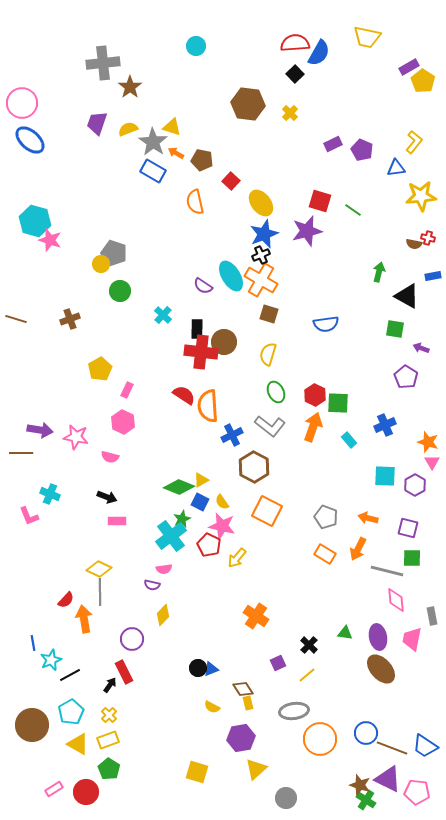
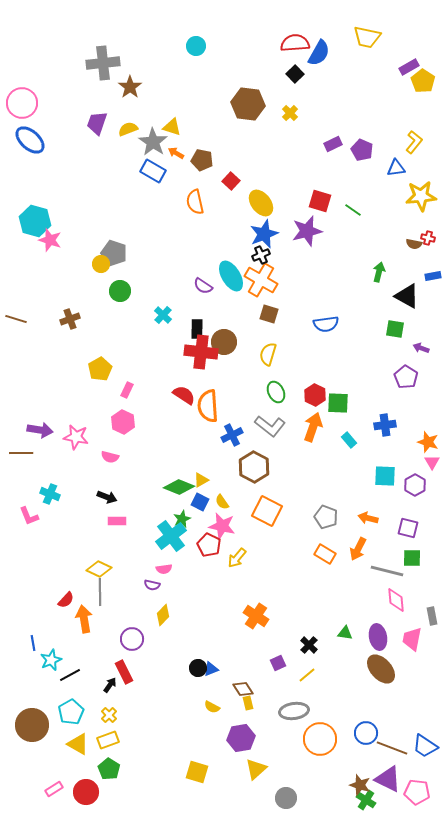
blue cross at (385, 425): rotated 15 degrees clockwise
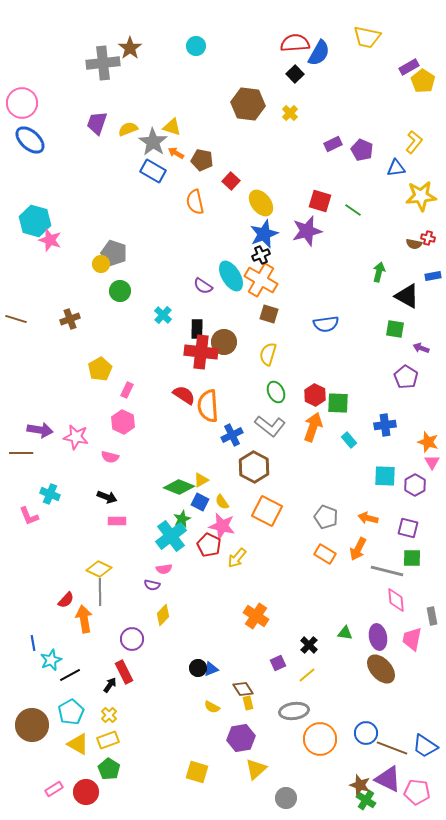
brown star at (130, 87): moved 39 px up
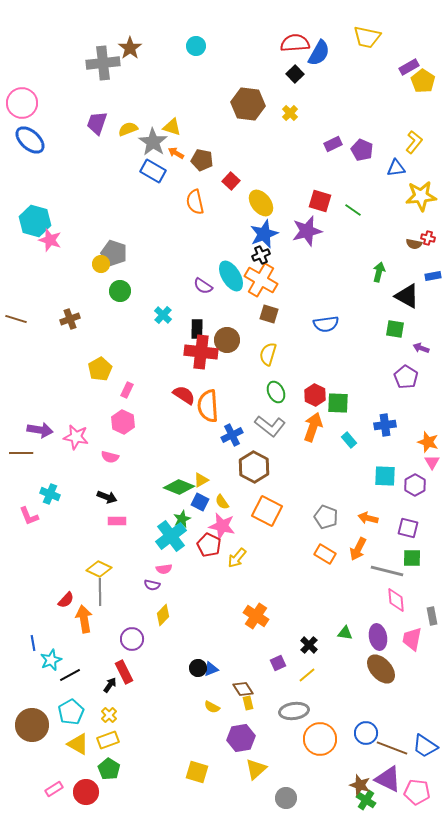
brown circle at (224, 342): moved 3 px right, 2 px up
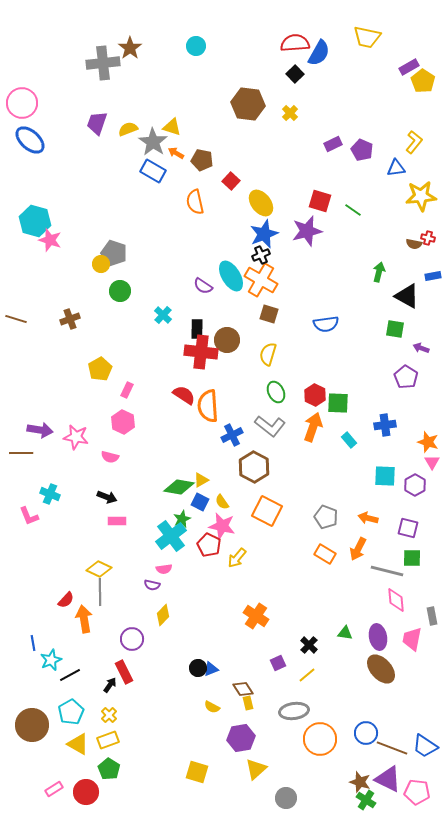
green diamond at (179, 487): rotated 12 degrees counterclockwise
brown star at (360, 785): moved 3 px up
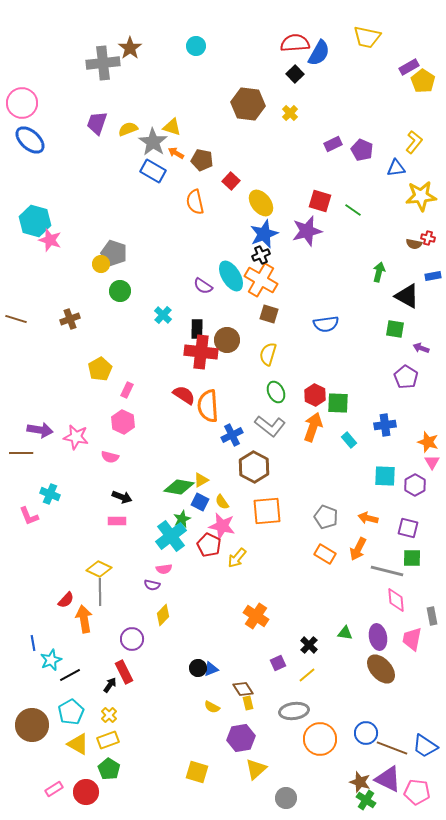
black arrow at (107, 497): moved 15 px right
orange square at (267, 511): rotated 32 degrees counterclockwise
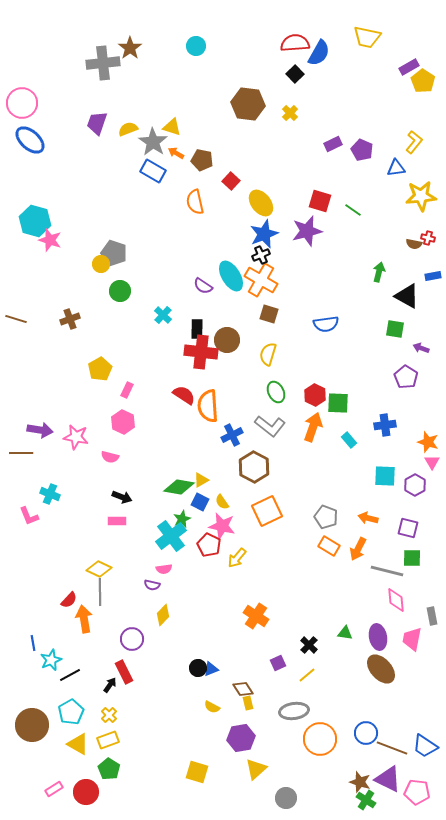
orange square at (267, 511): rotated 20 degrees counterclockwise
orange rectangle at (325, 554): moved 4 px right, 8 px up
red semicircle at (66, 600): moved 3 px right
